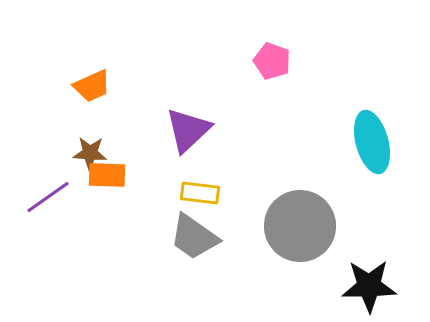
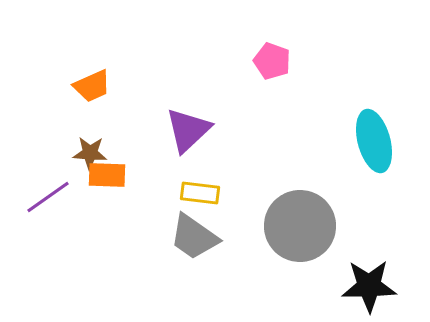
cyan ellipse: moved 2 px right, 1 px up
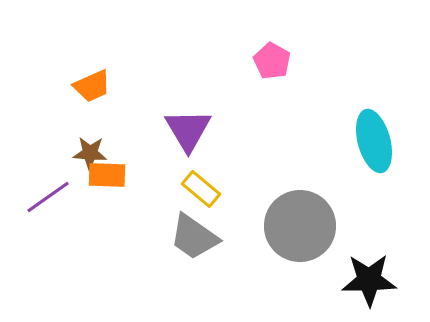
pink pentagon: rotated 9 degrees clockwise
purple triangle: rotated 18 degrees counterclockwise
yellow rectangle: moved 1 px right, 4 px up; rotated 33 degrees clockwise
black star: moved 6 px up
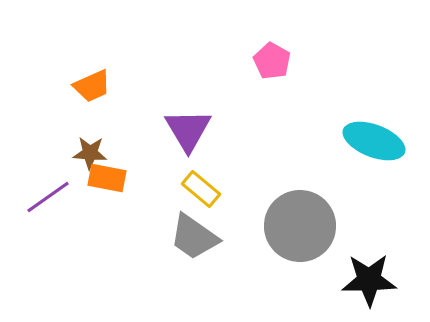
cyan ellipse: rotated 54 degrees counterclockwise
orange rectangle: moved 3 px down; rotated 9 degrees clockwise
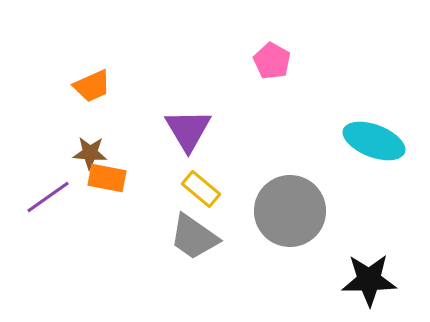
gray circle: moved 10 px left, 15 px up
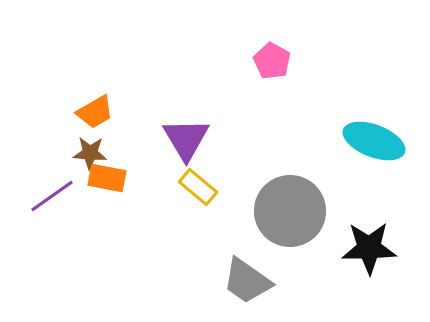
orange trapezoid: moved 3 px right, 26 px down; rotated 6 degrees counterclockwise
purple triangle: moved 2 px left, 9 px down
yellow rectangle: moved 3 px left, 2 px up
purple line: moved 4 px right, 1 px up
gray trapezoid: moved 53 px right, 44 px down
black star: moved 32 px up
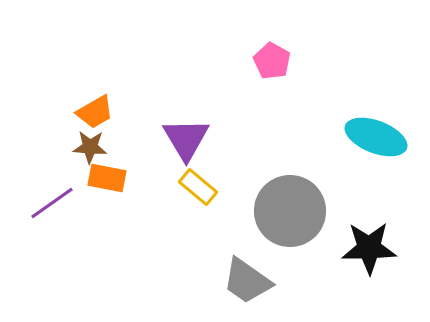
cyan ellipse: moved 2 px right, 4 px up
brown star: moved 6 px up
purple line: moved 7 px down
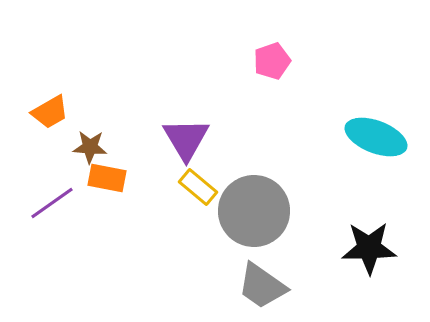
pink pentagon: rotated 24 degrees clockwise
orange trapezoid: moved 45 px left
gray circle: moved 36 px left
gray trapezoid: moved 15 px right, 5 px down
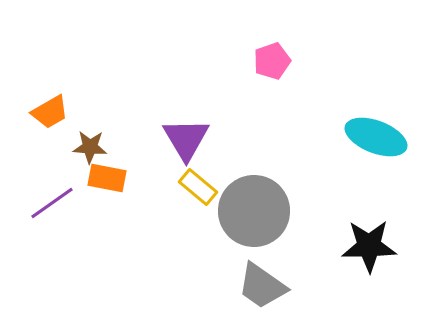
black star: moved 2 px up
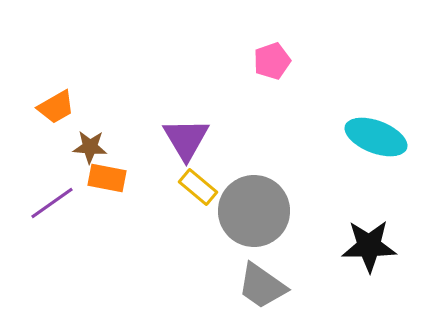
orange trapezoid: moved 6 px right, 5 px up
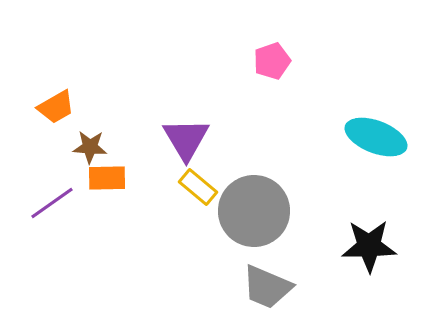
orange rectangle: rotated 12 degrees counterclockwise
gray trapezoid: moved 5 px right, 1 px down; rotated 12 degrees counterclockwise
